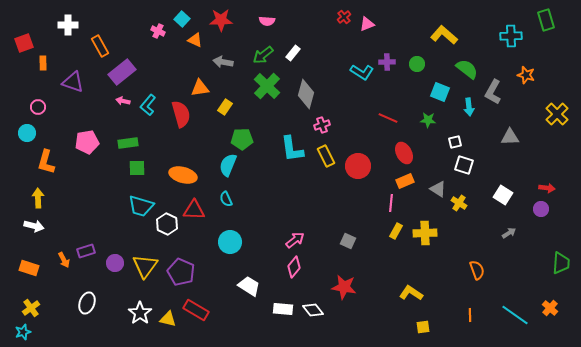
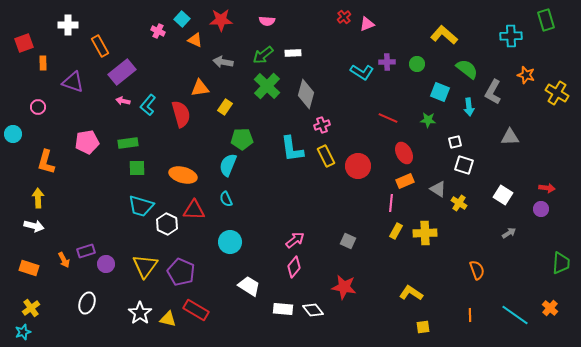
white rectangle at (293, 53): rotated 49 degrees clockwise
yellow cross at (557, 114): moved 21 px up; rotated 15 degrees counterclockwise
cyan circle at (27, 133): moved 14 px left, 1 px down
purple circle at (115, 263): moved 9 px left, 1 px down
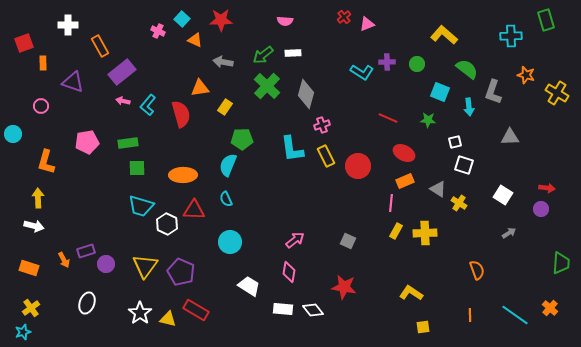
pink semicircle at (267, 21): moved 18 px right
gray L-shape at (493, 92): rotated 10 degrees counterclockwise
pink circle at (38, 107): moved 3 px right, 1 px up
red ellipse at (404, 153): rotated 35 degrees counterclockwise
orange ellipse at (183, 175): rotated 16 degrees counterclockwise
pink diamond at (294, 267): moved 5 px left, 5 px down; rotated 30 degrees counterclockwise
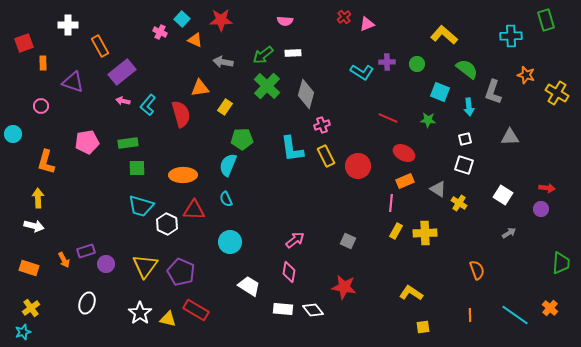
pink cross at (158, 31): moved 2 px right, 1 px down
white square at (455, 142): moved 10 px right, 3 px up
